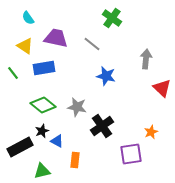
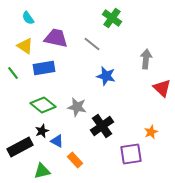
orange rectangle: rotated 49 degrees counterclockwise
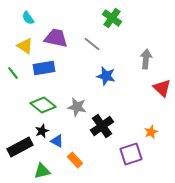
purple square: rotated 10 degrees counterclockwise
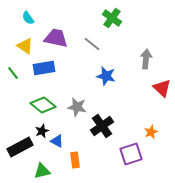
orange rectangle: rotated 35 degrees clockwise
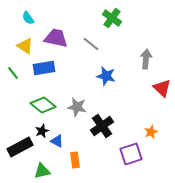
gray line: moved 1 px left
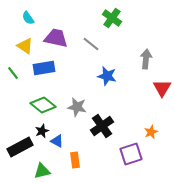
blue star: moved 1 px right
red triangle: rotated 18 degrees clockwise
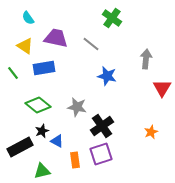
green diamond: moved 5 px left
purple square: moved 30 px left
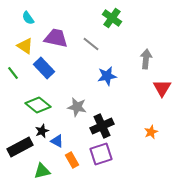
blue rectangle: rotated 55 degrees clockwise
blue star: rotated 24 degrees counterclockwise
black cross: rotated 10 degrees clockwise
orange rectangle: moved 3 px left; rotated 21 degrees counterclockwise
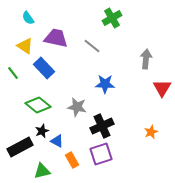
green cross: rotated 24 degrees clockwise
gray line: moved 1 px right, 2 px down
blue star: moved 2 px left, 8 px down; rotated 12 degrees clockwise
